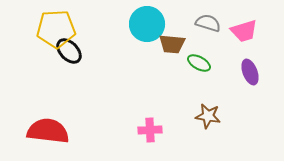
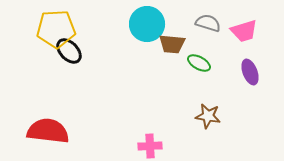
pink cross: moved 16 px down
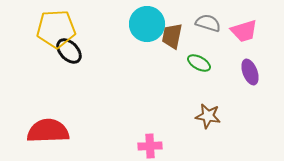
brown trapezoid: moved 8 px up; rotated 96 degrees clockwise
red semicircle: rotated 9 degrees counterclockwise
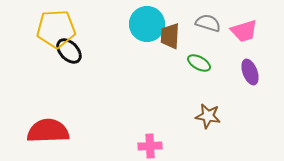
brown trapezoid: moved 2 px left; rotated 8 degrees counterclockwise
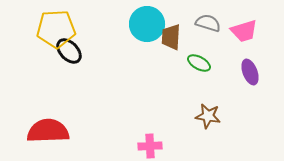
brown trapezoid: moved 1 px right, 1 px down
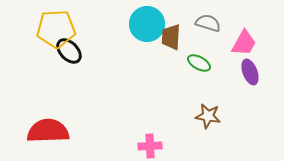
pink trapezoid: moved 12 px down; rotated 44 degrees counterclockwise
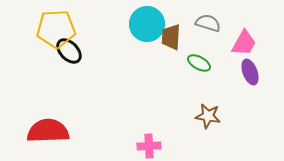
pink cross: moved 1 px left
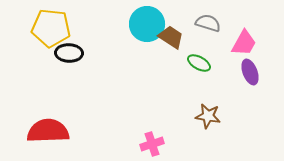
yellow pentagon: moved 5 px left, 1 px up; rotated 9 degrees clockwise
brown trapezoid: rotated 120 degrees clockwise
black ellipse: moved 2 px down; rotated 44 degrees counterclockwise
pink cross: moved 3 px right, 2 px up; rotated 15 degrees counterclockwise
